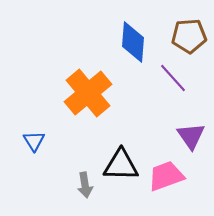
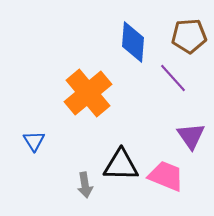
pink trapezoid: rotated 42 degrees clockwise
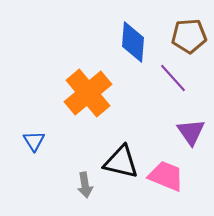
purple triangle: moved 4 px up
black triangle: moved 3 px up; rotated 12 degrees clockwise
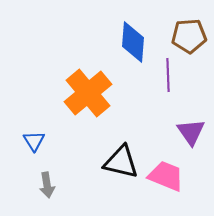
purple line: moved 5 px left, 3 px up; rotated 40 degrees clockwise
gray arrow: moved 38 px left
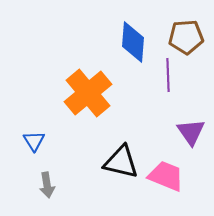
brown pentagon: moved 3 px left, 1 px down
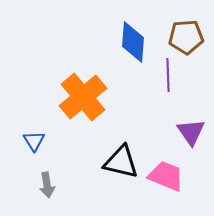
orange cross: moved 5 px left, 4 px down
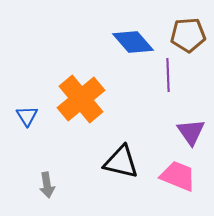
brown pentagon: moved 2 px right, 2 px up
blue diamond: rotated 45 degrees counterclockwise
orange cross: moved 2 px left, 2 px down
blue triangle: moved 7 px left, 25 px up
pink trapezoid: moved 12 px right
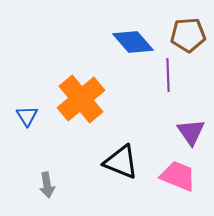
black triangle: rotated 9 degrees clockwise
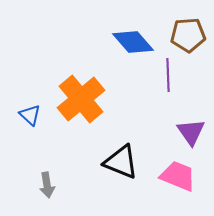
blue triangle: moved 3 px right, 1 px up; rotated 15 degrees counterclockwise
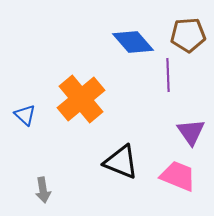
blue triangle: moved 5 px left
gray arrow: moved 4 px left, 5 px down
